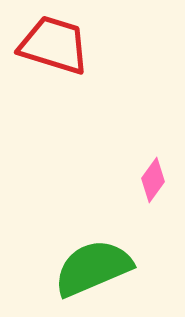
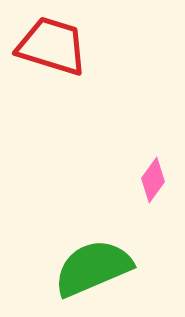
red trapezoid: moved 2 px left, 1 px down
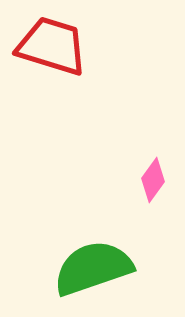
green semicircle: rotated 4 degrees clockwise
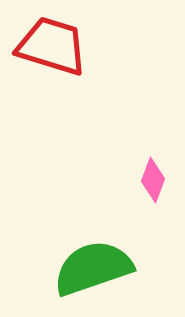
pink diamond: rotated 15 degrees counterclockwise
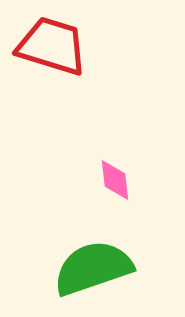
pink diamond: moved 38 px left; rotated 27 degrees counterclockwise
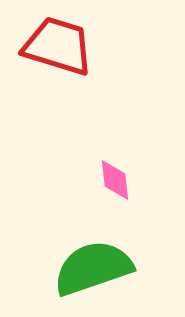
red trapezoid: moved 6 px right
